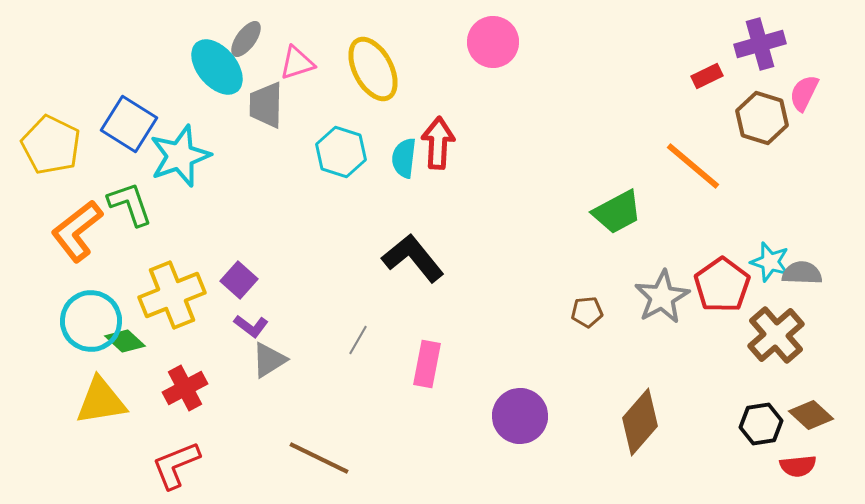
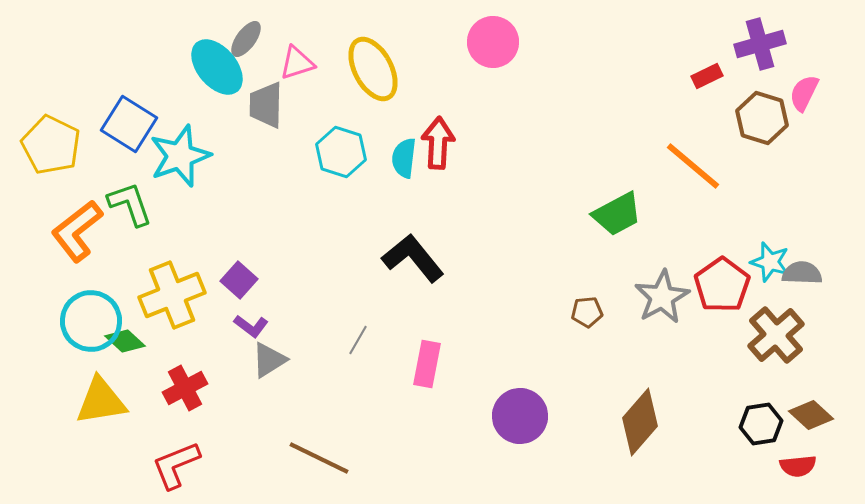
green trapezoid at (617, 212): moved 2 px down
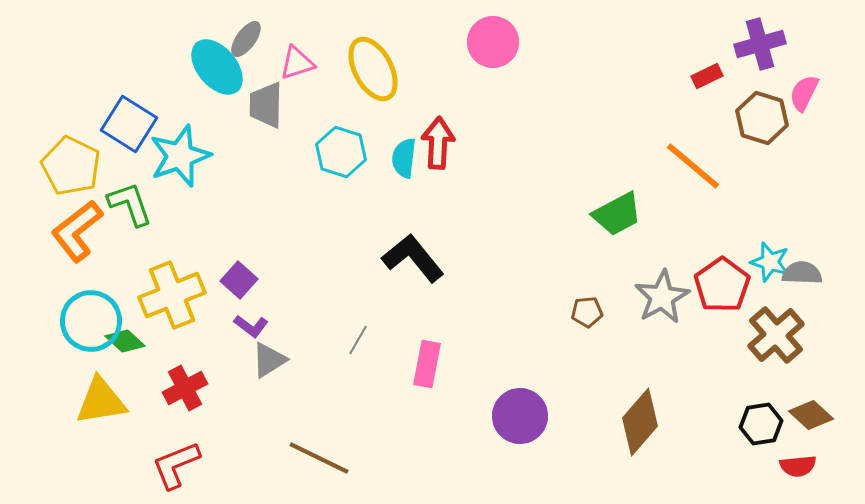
yellow pentagon at (51, 145): moved 20 px right, 21 px down
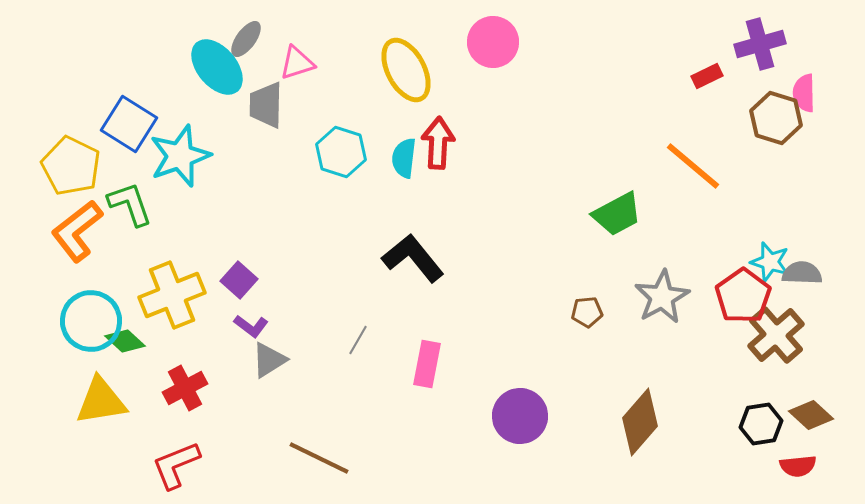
yellow ellipse at (373, 69): moved 33 px right, 1 px down
pink semicircle at (804, 93): rotated 27 degrees counterclockwise
brown hexagon at (762, 118): moved 14 px right
red pentagon at (722, 285): moved 21 px right, 11 px down
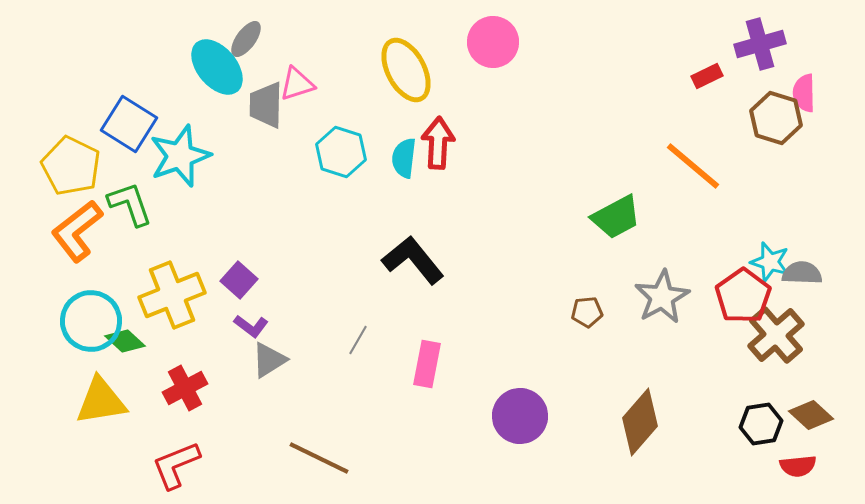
pink triangle at (297, 63): moved 21 px down
green trapezoid at (617, 214): moved 1 px left, 3 px down
black L-shape at (413, 258): moved 2 px down
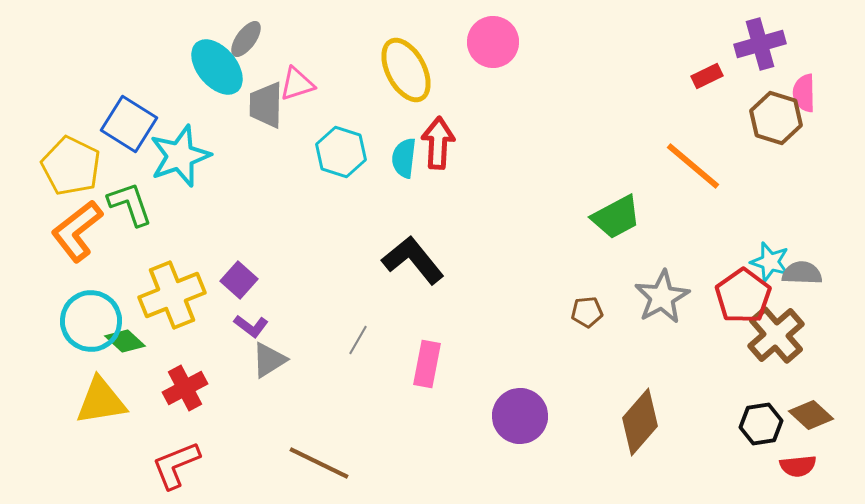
brown line at (319, 458): moved 5 px down
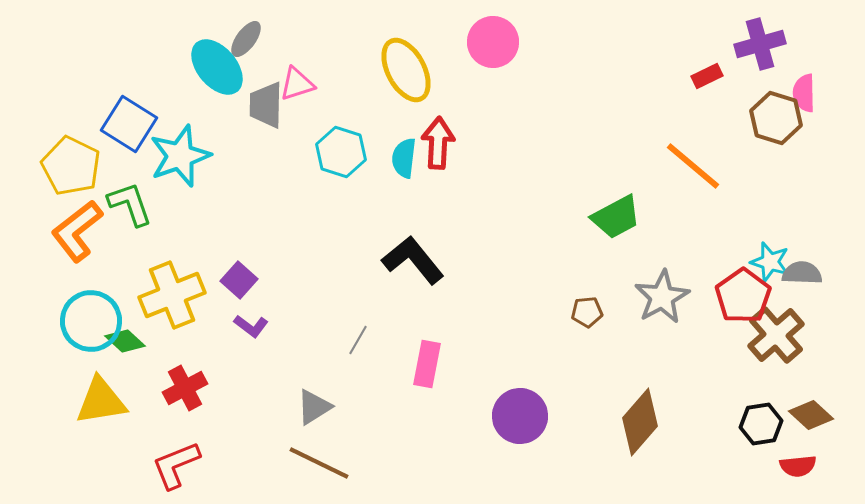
gray triangle at (269, 360): moved 45 px right, 47 px down
